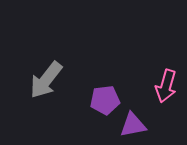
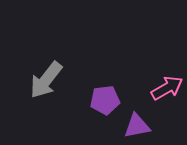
pink arrow: moved 1 px right, 2 px down; rotated 136 degrees counterclockwise
purple triangle: moved 4 px right, 1 px down
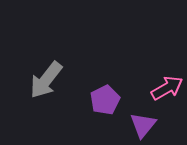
purple pentagon: rotated 20 degrees counterclockwise
purple triangle: moved 6 px right, 1 px up; rotated 40 degrees counterclockwise
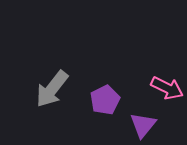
gray arrow: moved 6 px right, 9 px down
pink arrow: rotated 56 degrees clockwise
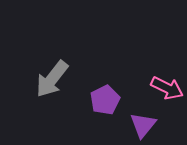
gray arrow: moved 10 px up
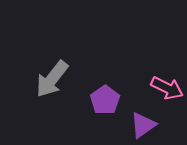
purple pentagon: rotated 8 degrees counterclockwise
purple triangle: rotated 16 degrees clockwise
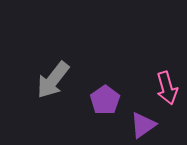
gray arrow: moved 1 px right, 1 px down
pink arrow: rotated 48 degrees clockwise
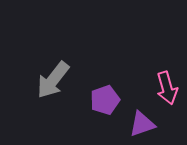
purple pentagon: rotated 16 degrees clockwise
purple triangle: moved 1 px left, 1 px up; rotated 16 degrees clockwise
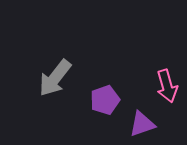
gray arrow: moved 2 px right, 2 px up
pink arrow: moved 2 px up
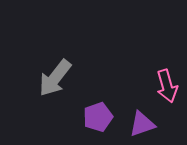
purple pentagon: moved 7 px left, 17 px down
